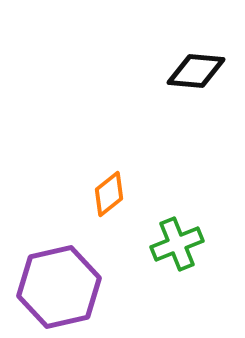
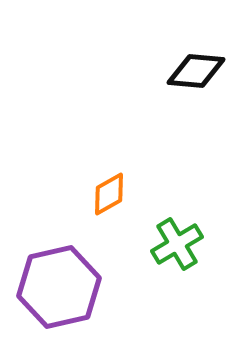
orange diamond: rotated 9 degrees clockwise
green cross: rotated 9 degrees counterclockwise
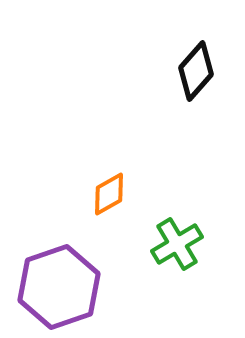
black diamond: rotated 54 degrees counterclockwise
purple hexagon: rotated 6 degrees counterclockwise
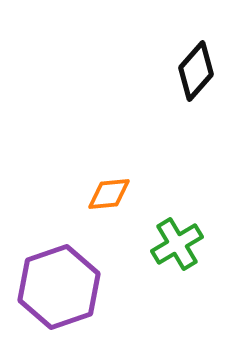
orange diamond: rotated 24 degrees clockwise
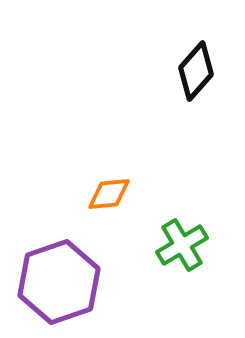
green cross: moved 5 px right, 1 px down
purple hexagon: moved 5 px up
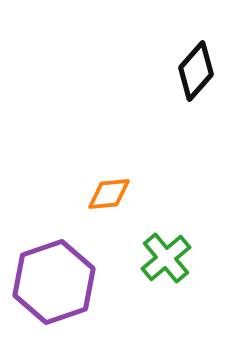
green cross: moved 16 px left, 13 px down; rotated 9 degrees counterclockwise
purple hexagon: moved 5 px left
